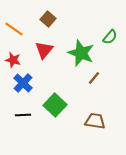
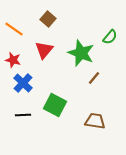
green square: rotated 15 degrees counterclockwise
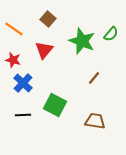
green semicircle: moved 1 px right, 3 px up
green star: moved 1 px right, 12 px up
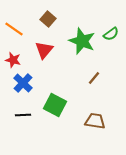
green semicircle: rotated 14 degrees clockwise
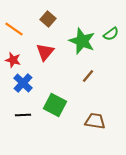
red triangle: moved 1 px right, 2 px down
brown line: moved 6 px left, 2 px up
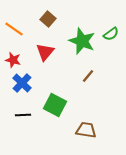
blue cross: moved 1 px left
brown trapezoid: moved 9 px left, 9 px down
